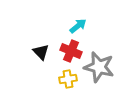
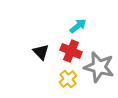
yellow cross: rotated 30 degrees counterclockwise
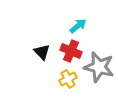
black triangle: moved 1 px right
yellow cross: rotated 12 degrees clockwise
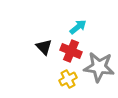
cyan arrow: moved 1 px down
black triangle: moved 2 px right, 5 px up
gray star: rotated 8 degrees counterclockwise
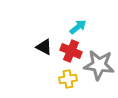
black triangle: rotated 18 degrees counterclockwise
gray star: moved 2 px up
yellow cross: rotated 18 degrees clockwise
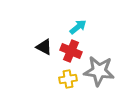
gray star: moved 6 px down
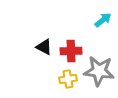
cyan arrow: moved 25 px right, 7 px up
red cross: rotated 25 degrees counterclockwise
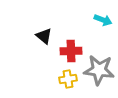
cyan arrow: rotated 60 degrees clockwise
black triangle: moved 11 px up; rotated 12 degrees clockwise
gray star: moved 1 px up
